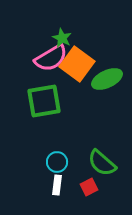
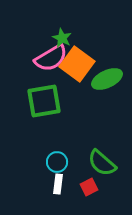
white rectangle: moved 1 px right, 1 px up
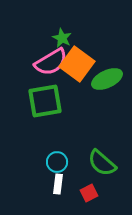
pink semicircle: moved 4 px down
green square: moved 1 px right
red square: moved 6 px down
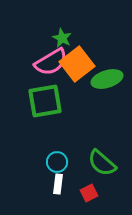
orange square: rotated 16 degrees clockwise
green ellipse: rotated 8 degrees clockwise
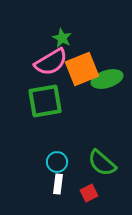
orange square: moved 5 px right, 5 px down; rotated 16 degrees clockwise
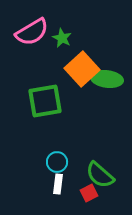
pink semicircle: moved 19 px left, 30 px up
orange square: rotated 20 degrees counterclockwise
green ellipse: rotated 24 degrees clockwise
green semicircle: moved 2 px left, 12 px down
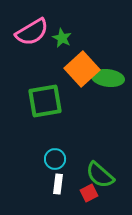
green ellipse: moved 1 px right, 1 px up
cyan circle: moved 2 px left, 3 px up
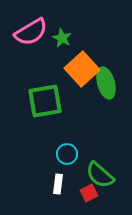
pink semicircle: moved 1 px left
green ellipse: moved 2 px left, 5 px down; rotated 68 degrees clockwise
cyan circle: moved 12 px right, 5 px up
